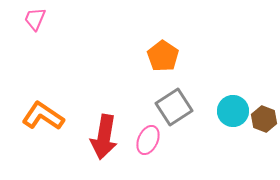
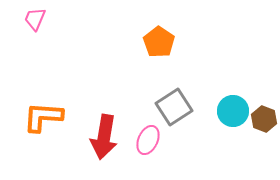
orange pentagon: moved 4 px left, 14 px up
orange L-shape: moved 1 px down; rotated 30 degrees counterclockwise
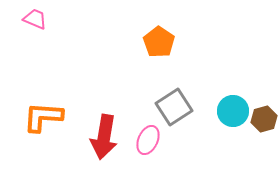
pink trapezoid: rotated 90 degrees clockwise
brown hexagon: rotated 25 degrees clockwise
